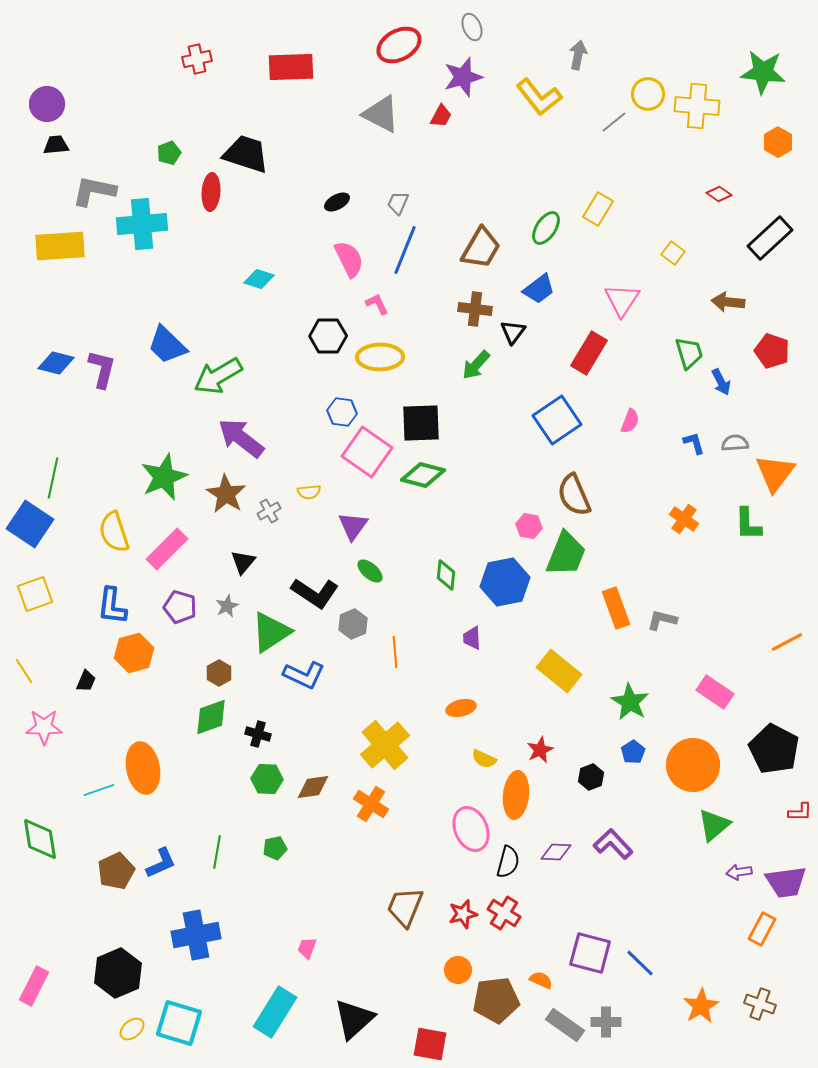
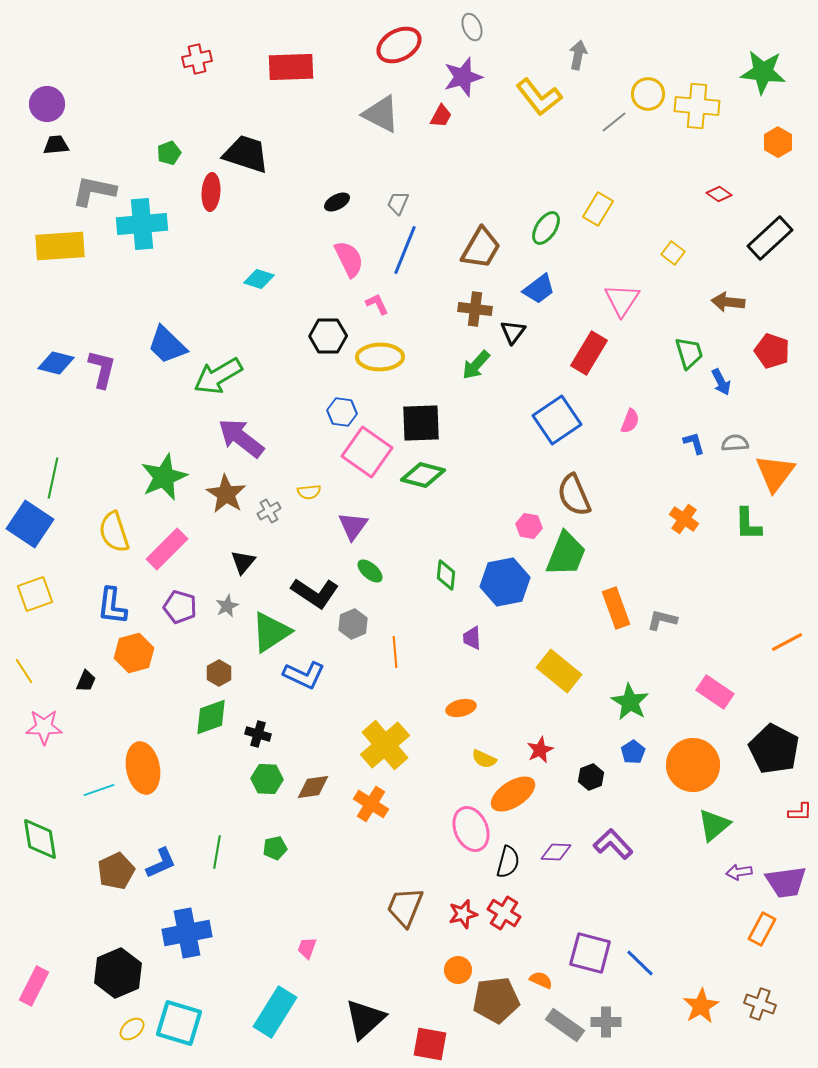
orange ellipse at (516, 795): moved 3 px left, 1 px up; rotated 51 degrees clockwise
blue cross at (196, 935): moved 9 px left, 2 px up
black triangle at (354, 1019): moved 11 px right
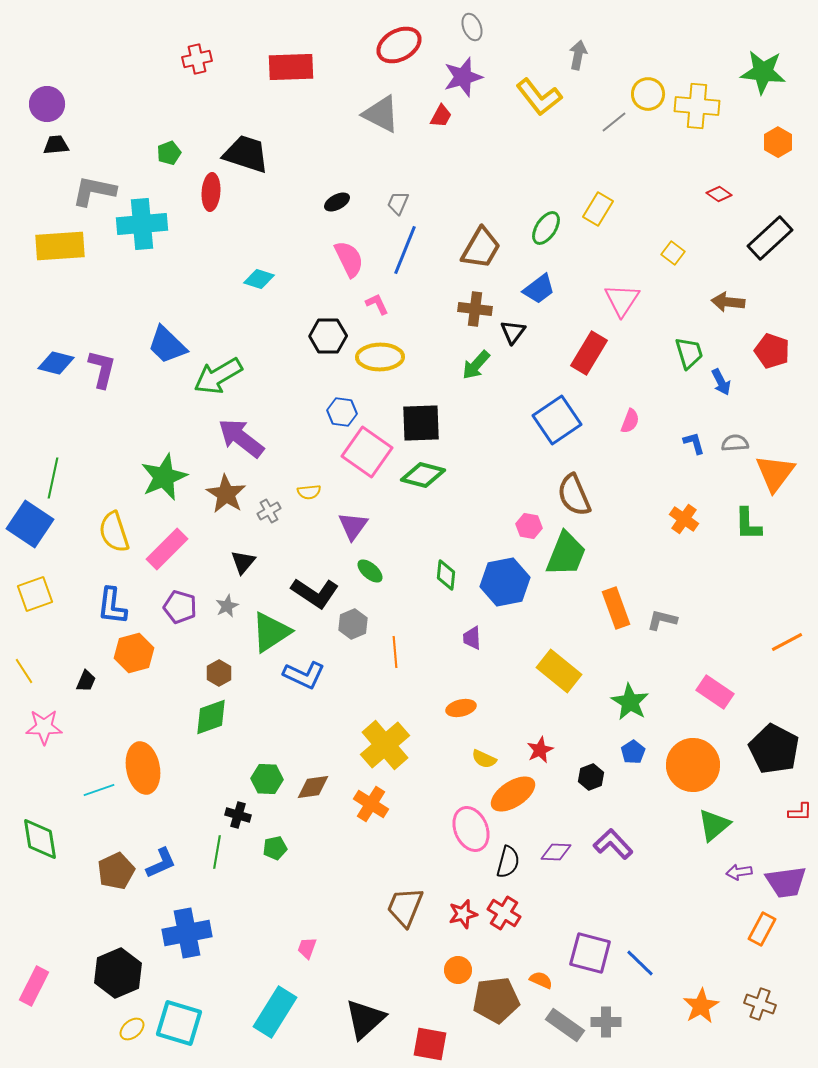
black cross at (258, 734): moved 20 px left, 81 px down
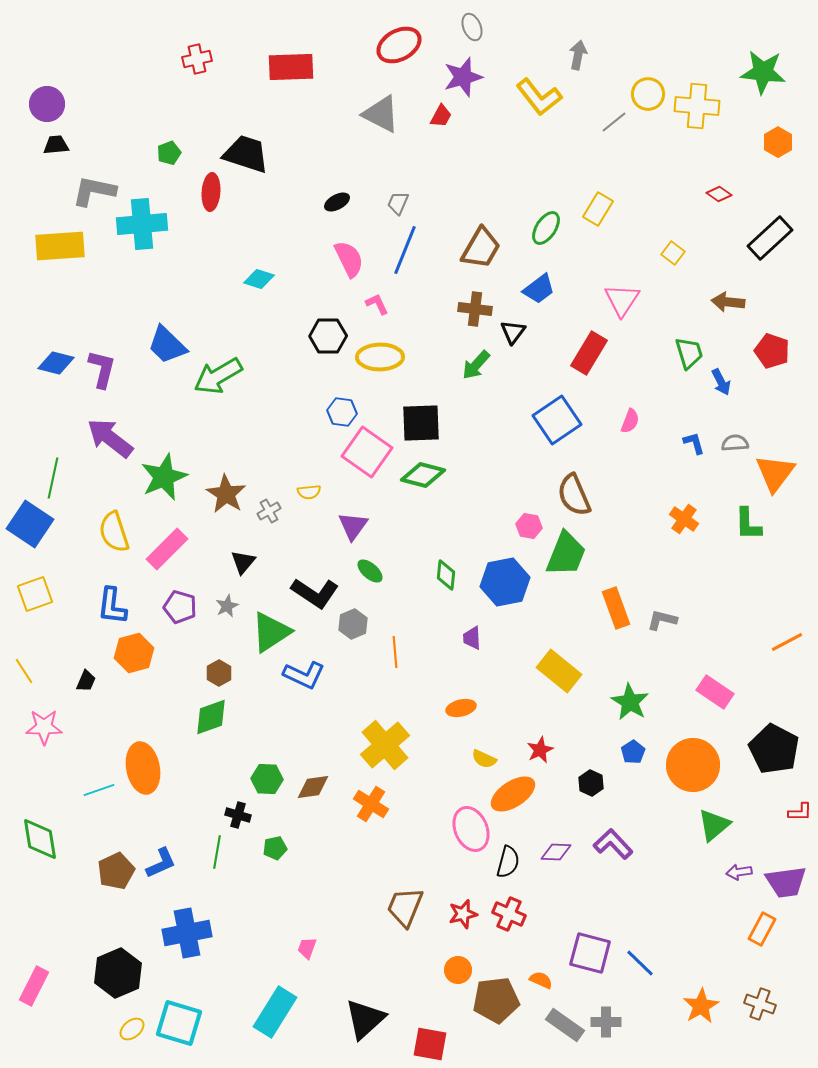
purple arrow at (241, 438): moved 131 px left
black hexagon at (591, 777): moved 6 px down; rotated 15 degrees counterclockwise
red cross at (504, 913): moved 5 px right, 1 px down; rotated 8 degrees counterclockwise
